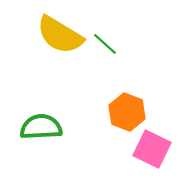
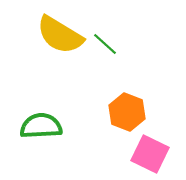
green semicircle: moved 1 px up
pink square: moved 2 px left, 5 px down
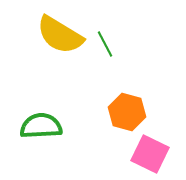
green line: rotated 20 degrees clockwise
orange hexagon: rotated 6 degrees counterclockwise
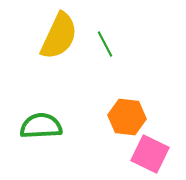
yellow semicircle: moved 1 px left, 1 px down; rotated 96 degrees counterclockwise
orange hexagon: moved 5 px down; rotated 9 degrees counterclockwise
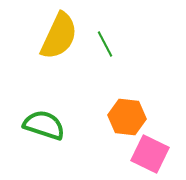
green semicircle: moved 3 px right, 1 px up; rotated 21 degrees clockwise
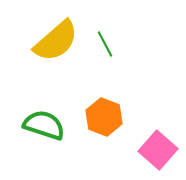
yellow semicircle: moved 3 px left, 5 px down; rotated 24 degrees clockwise
orange hexagon: moved 23 px left; rotated 15 degrees clockwise
pink square: moved 8 px right, 4 px up; rotated 15 degrees clockwise
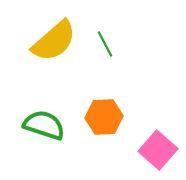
yellow semicircle: moved 2 px left
orange hexagon: rotated 24 degrees counterclockwise
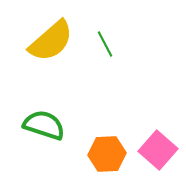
yellow semicircle: moved 3 px left
orange hexagon: moved 3 px right, 37 px down
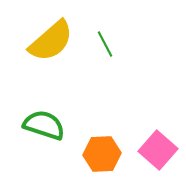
orange hexagon: moved 5 px left
